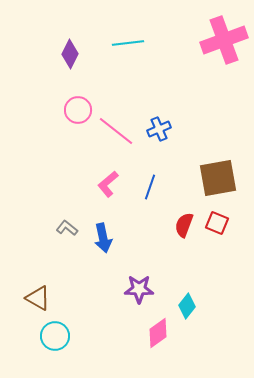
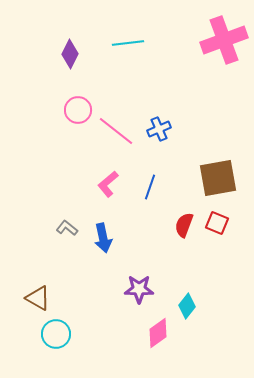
cyan circle: moved 1 px right, 2 px up
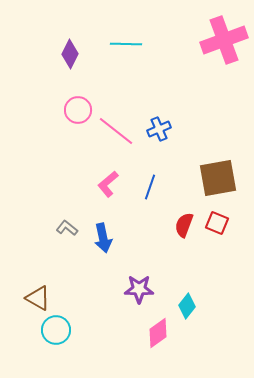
cyan line: moved 2 px left, 1 px down; rotated 8 degrees clockwise
cyan circle: moved 4 px up
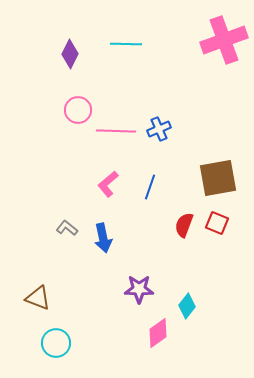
pink line: rotated 36 degrees counterclockwise
brown triangle: rotated 8 degrees counterclockwise
cyan circle: moved 13 px down
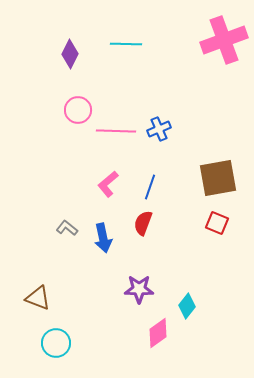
red semicircle: moved 41 px left, 2 px up
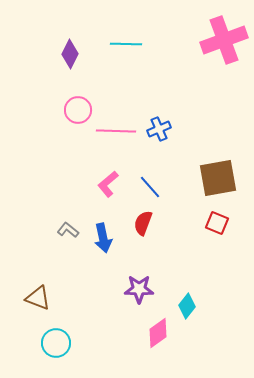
blue line: rotated 60 degrees counterclockwise
gray L-shape: moved 1 px right, 2 px down
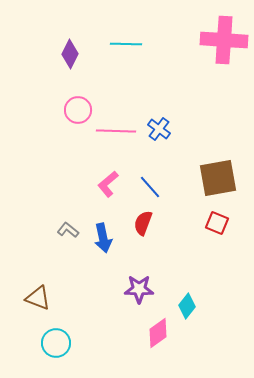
pink cross: rotated 24 degrees clockwise
blue cross: rotated 30 degrees counterclockwise
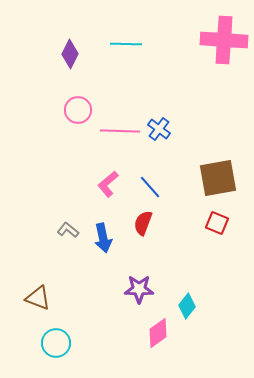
pink line: moved 4 px right
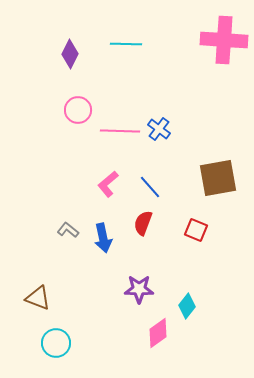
red square: moved 21 px left, 7 px down
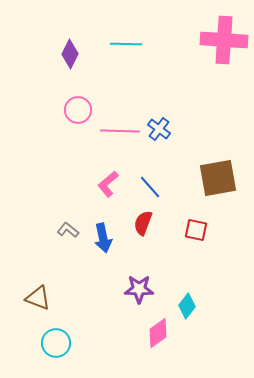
red square: rotated 10 degrees counterclockwise
